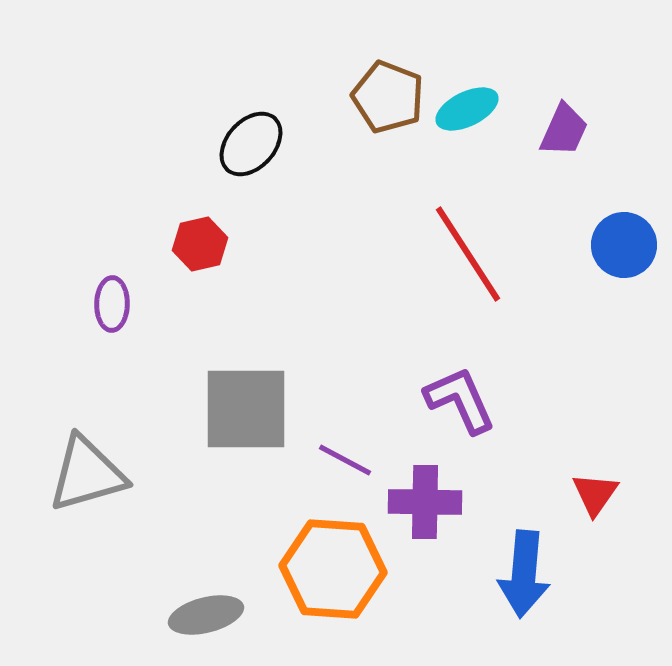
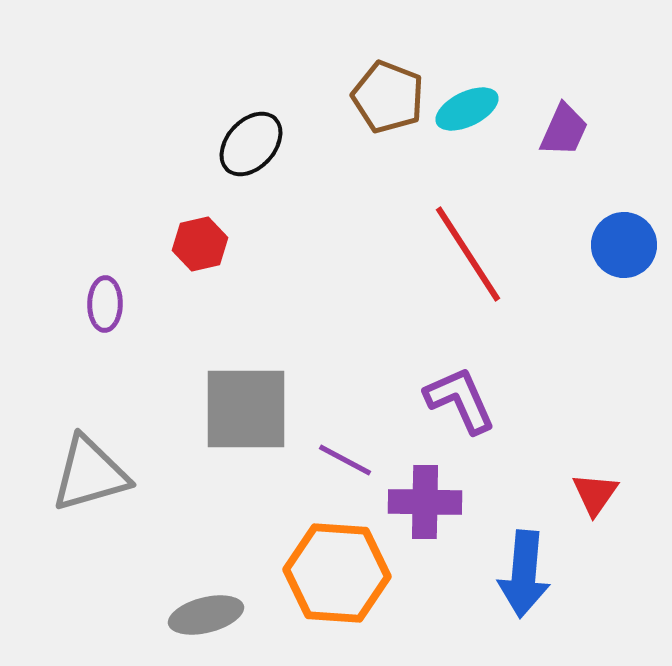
purple ellipse: moved 7 px left
gray triangle: moved 3 px right
orange hexagon: moved 4 px right, 4 px down
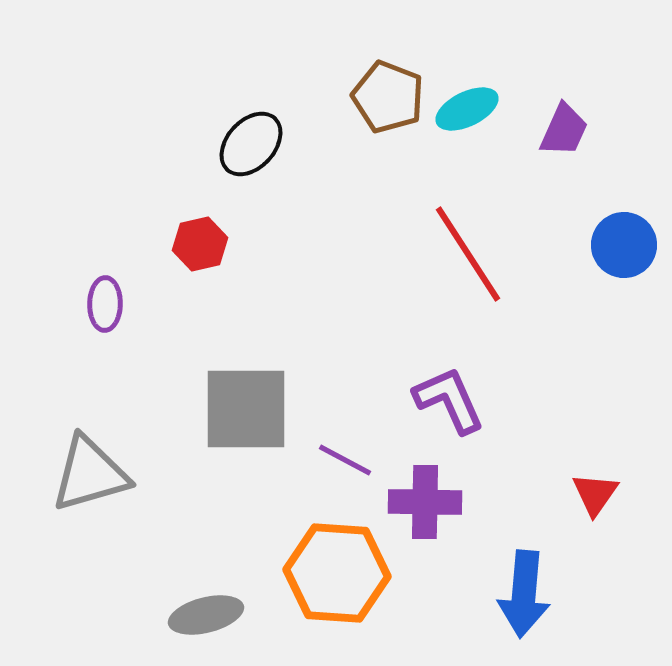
purple L-shape: moved 11 px left
blue arrow: moved 20 px down
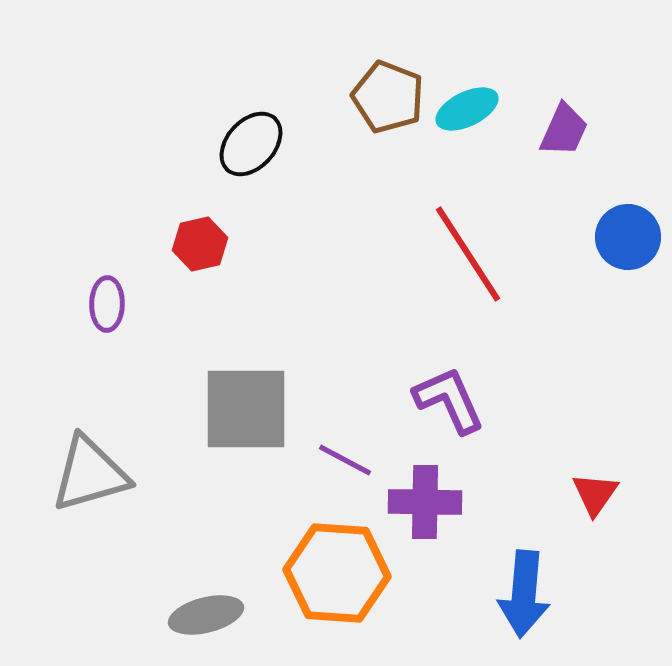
blue circle: moved 4 px right, 8 px up
purple ellipse: moved 2 px right
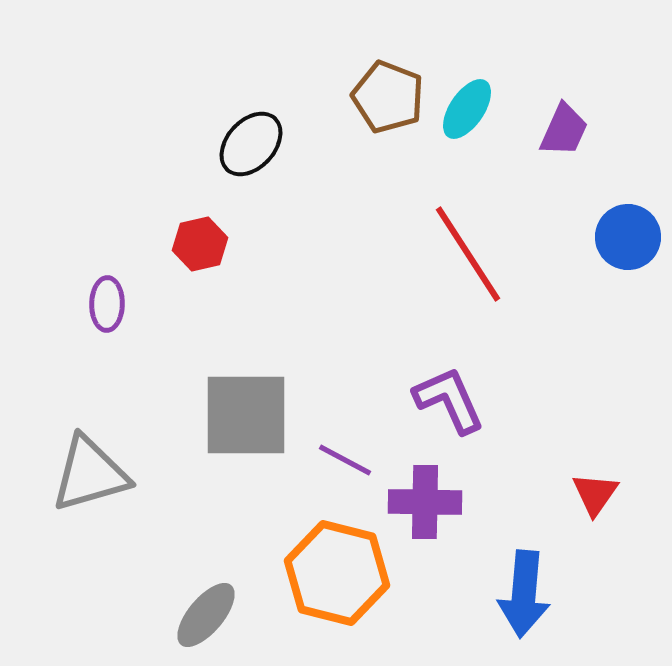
cyan ellipse: rotated 30 degrees counterclockwise
gray square: moved 6 px down
orange hexagon: rotated 10 degrees clockwise
gray ellipse: rotated 36 degrees counterclockwise
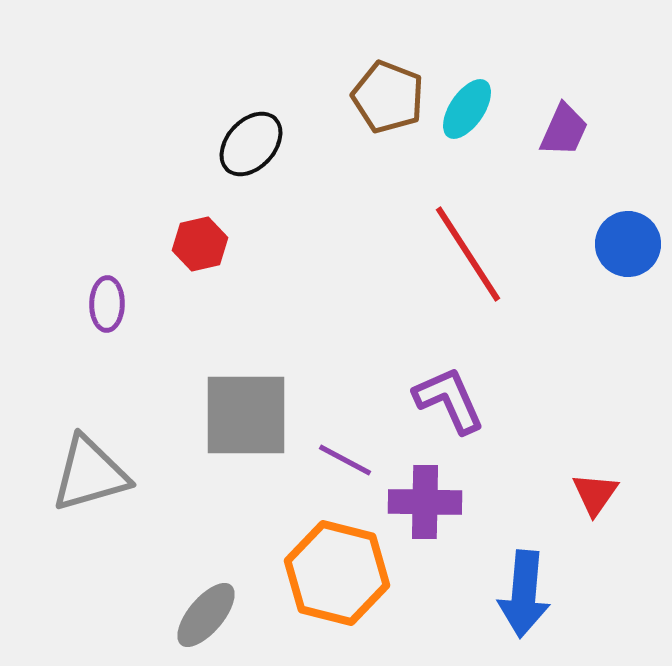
blue circle: moved 7 px down
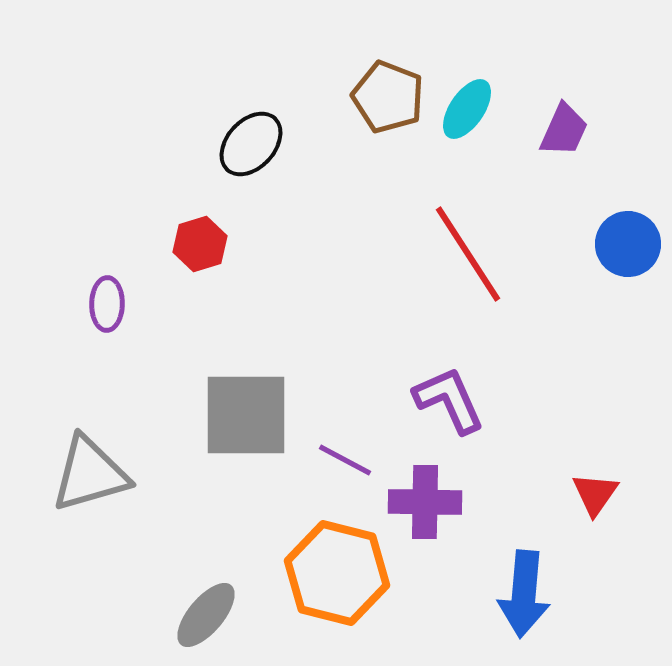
red hexagon: rotated 4 degrees counterclockwise
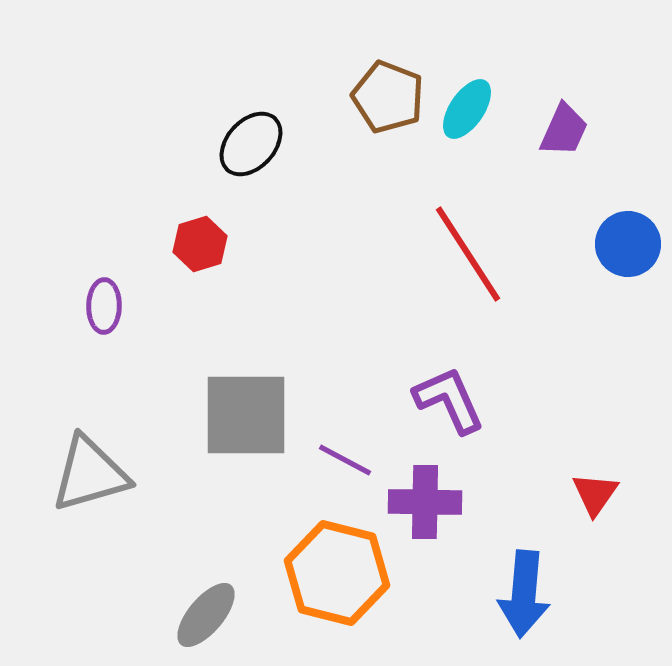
purple ellipse: moved 3 px left, 2 px down
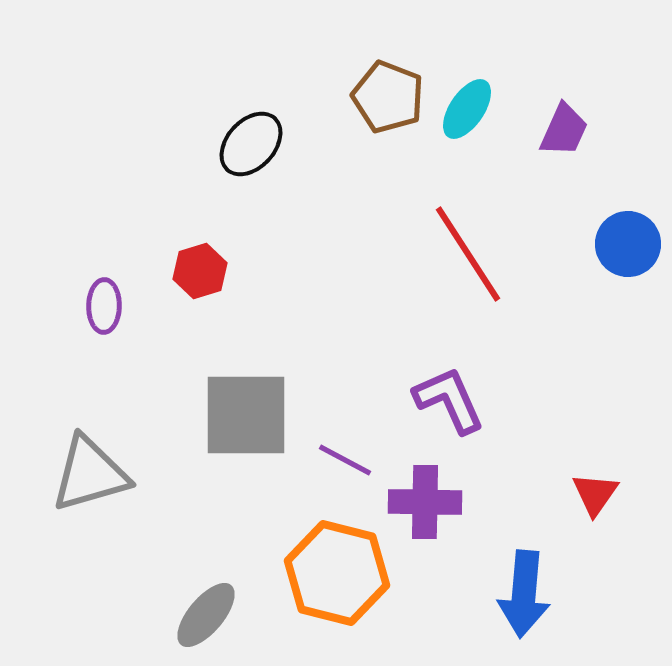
red hexagon: moved 27 px down
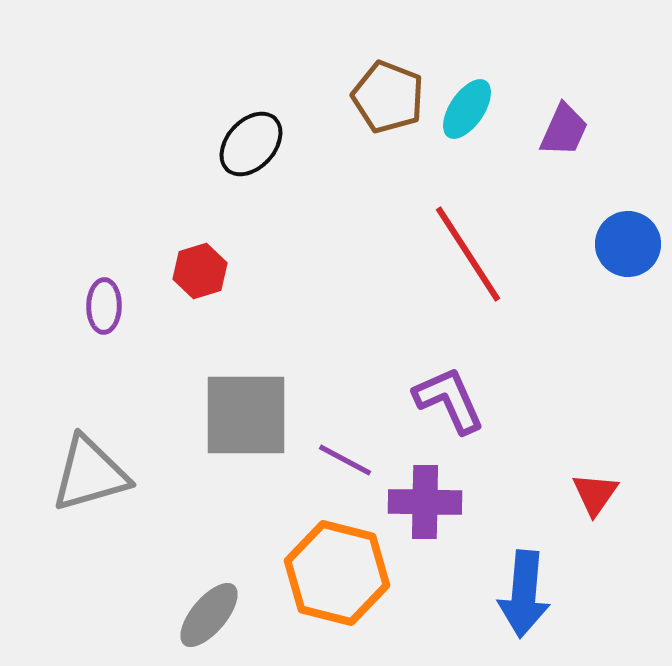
gray ellipse: moved 3 px right
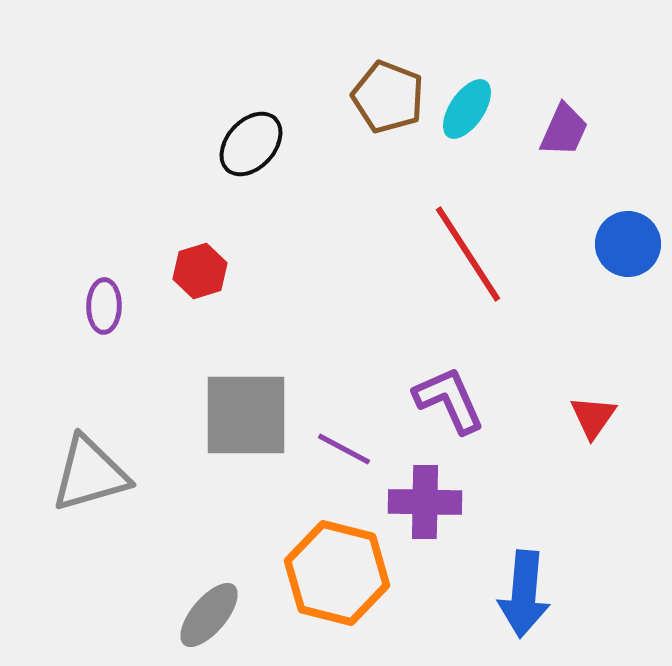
purple line: moved 1 px left, 11 px up
red triangle: moved 2 px left, 77 px up
